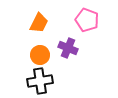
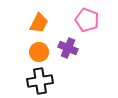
orange circle: moved 1 px left, 3 px up
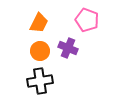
orange circle: moved 1 px right, 1 px up
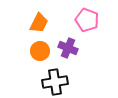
black cross: moved 15 px right, 1 px down
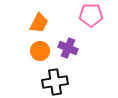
pink pentagon: moved 4 px right, 5 px up; rotated 20 degrees counterclockwise
